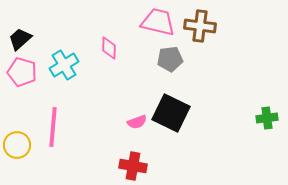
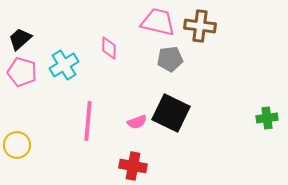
pink line: moved 35 px right, 6 px up
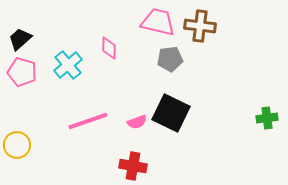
cyan cross: moved 4 px right; rotated 8 degrees counterclockwise
pink line: rotated 66 degrees clockwise
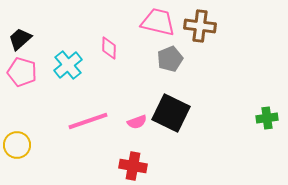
gray pentagon: rotated 15 degrees counterclockwise
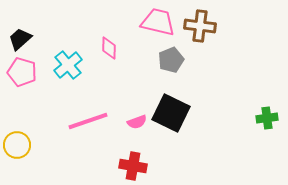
gray pentagon: moved 1 px right, 1 px down
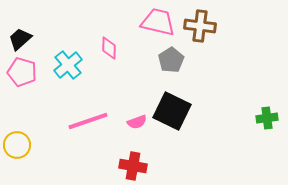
gray pentagon: rotated 10 degrees counterclockwise
black square: moved 1 px right, 2 px up
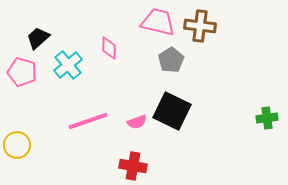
black trapezoid: moved 18 px right, 1 px up
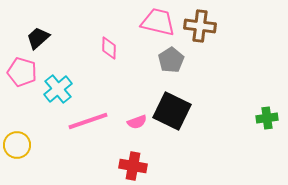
cyan cross: moved 10 px left, 24 px down
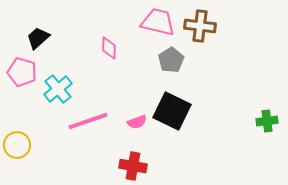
green cross: moved 3 px down
